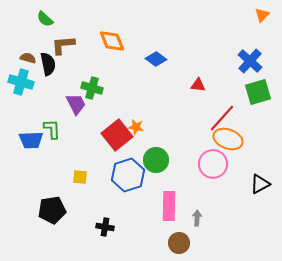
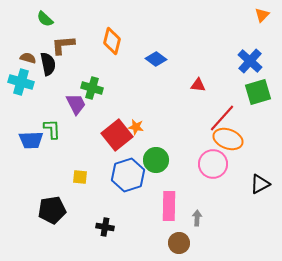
orange diamond: rotated 36 degrees clockwise
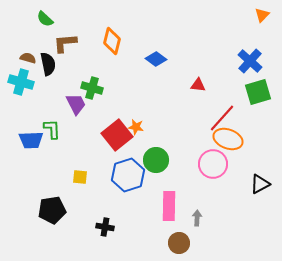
brown L-shape: moved 2 px right, 2 px up
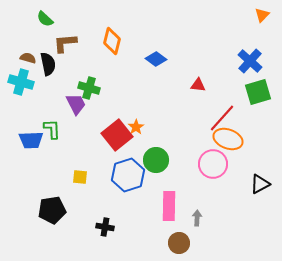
green cross: moved 3 px left
orange star: rotated 28 degrees clockwise
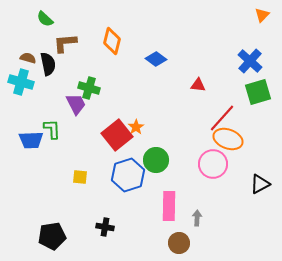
black pentagon: moved 26 px down
